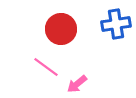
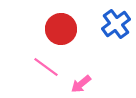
blue cross: rotated 28 degrees counterclockwise
pink arrow: moved 4 px right
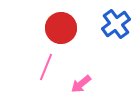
red circle: moved 1 px up
pink line: rotated 76 degrees clockwise
